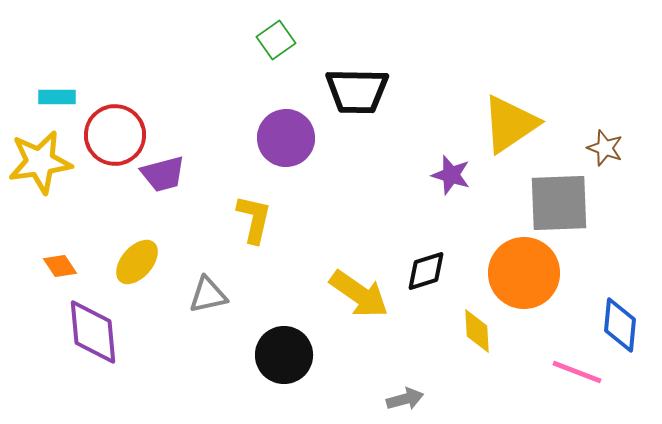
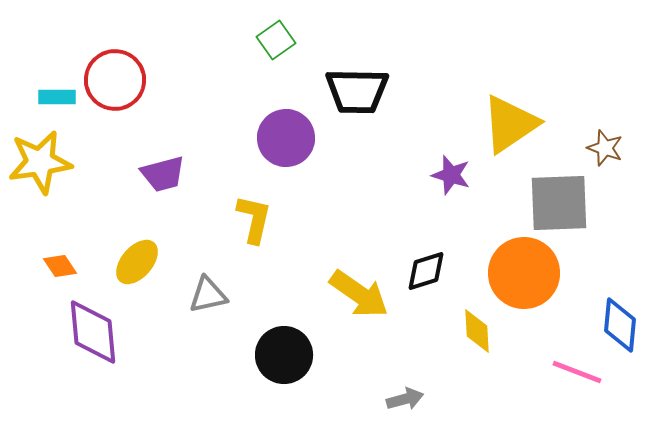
red circle: moved 55 px up
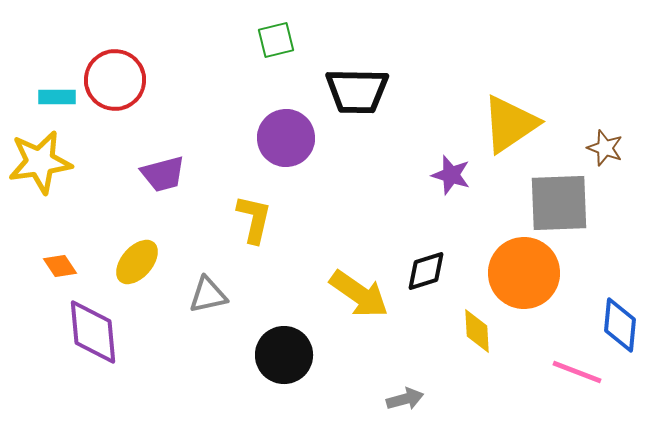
green square: rotated 21 degrees clockwise
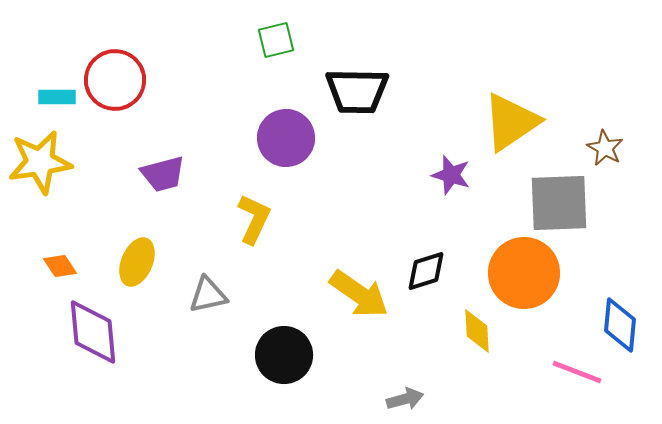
yellow triangle: moved 1 px right, 2 px up
brown star: rotated 9 degrees clockwise
yellow L-shape: rotated 12 degrees clockwise
yellow ellipse: rotated 18 degrees counterclockwise
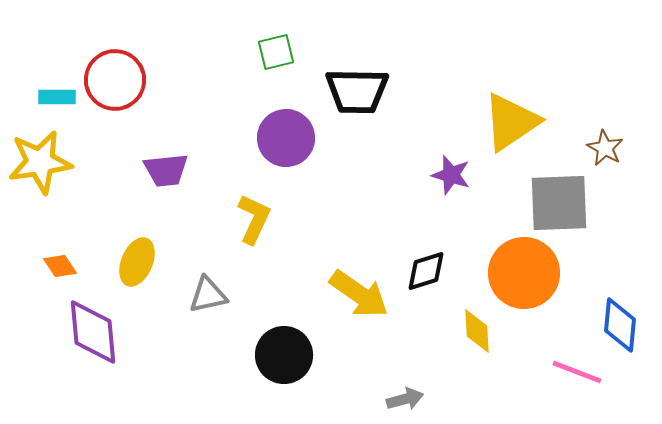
green square: moved 12 px down
purple trapezoid: moved 3 px right, 4 px up; rotated 9 degrees clockwise
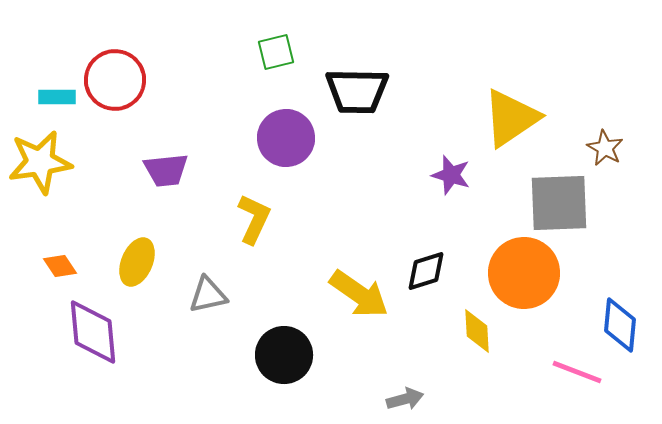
yellow triangle: moved 4 px up
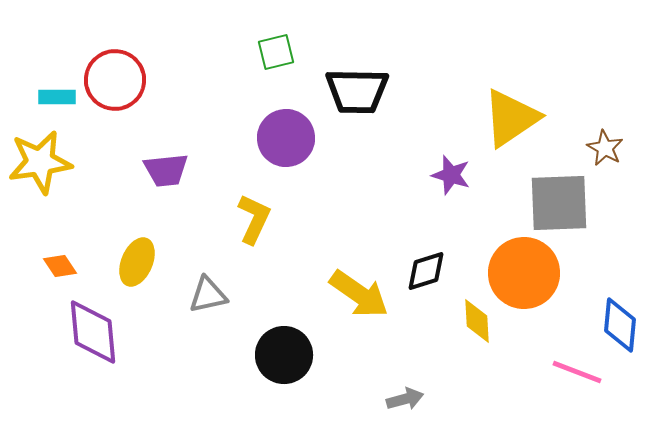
yellow diamond: moved 10 px up
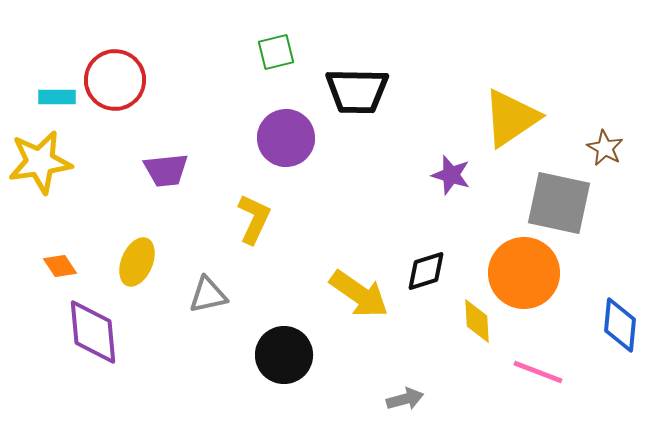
gray square: rotated 14 degrees clockwise
pink line: moved 39 px left
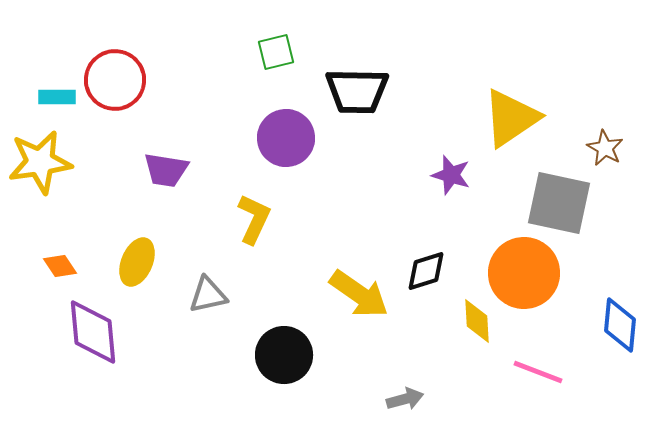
purple trapezoid: rotated 15 degrees clockwise
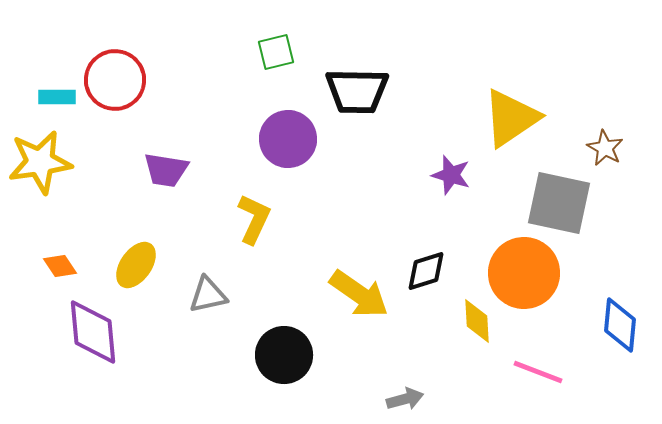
purple circle: moved 2 px right, 1 px down
yellow ellipse: moved 1 px left, 3 px down; rotated 12 degrees clockwise
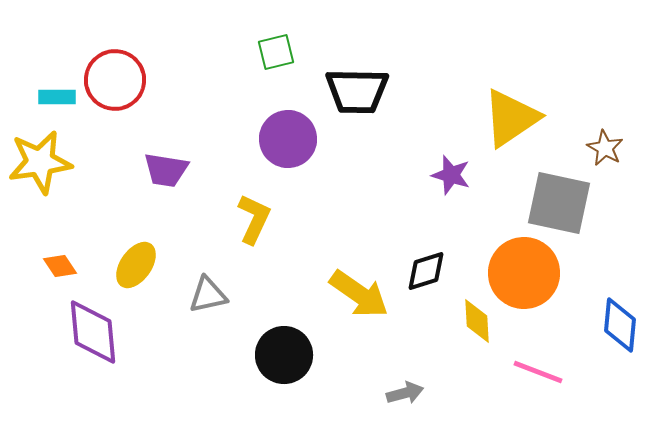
gray arrow: moved 6 px up
